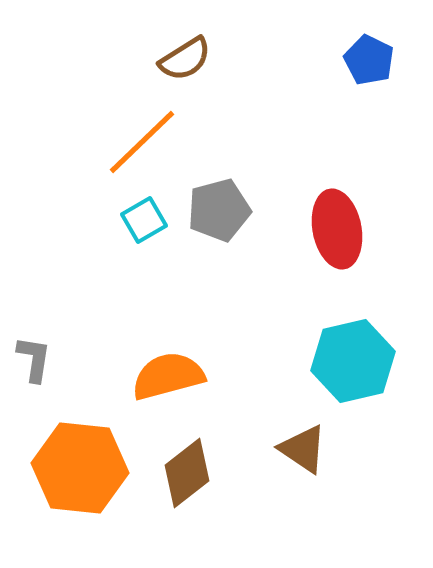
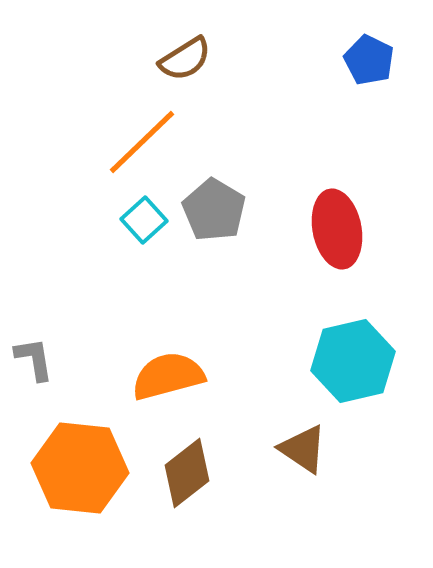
gray pentagon: moved 5 px left; rotated 26 degrees counterclockwise
cyan square: rotated 12 degrees counterclockwise
gray L-shape: rotated 18 degrees counterclockwise
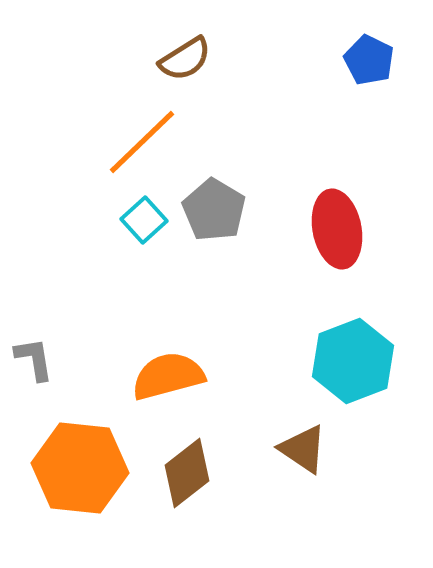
cyan hexagon: rotated 8 degrees counterclockwise
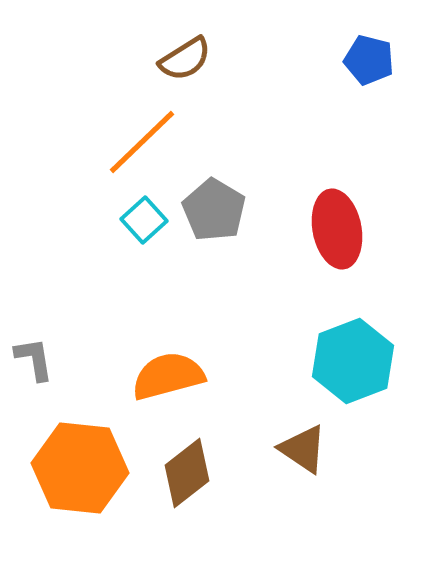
blue pentagon: rotated 12 degrees counterclockwise
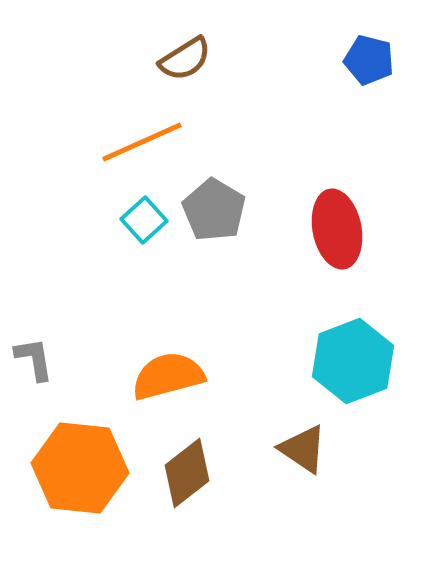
orange line: rotated 20 degrees clockwise
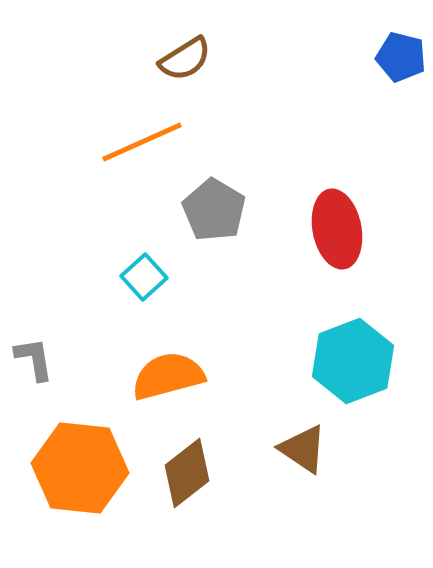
blue pentagon: moved 32 px right, 3 px up
cyan square: moved 57 px down
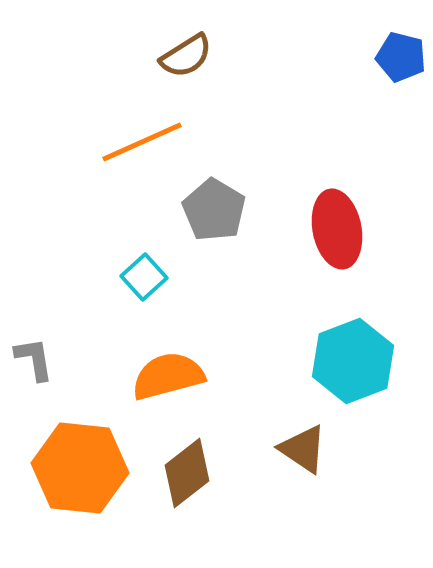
brown semicircle: moved 1 px right, 3 px up
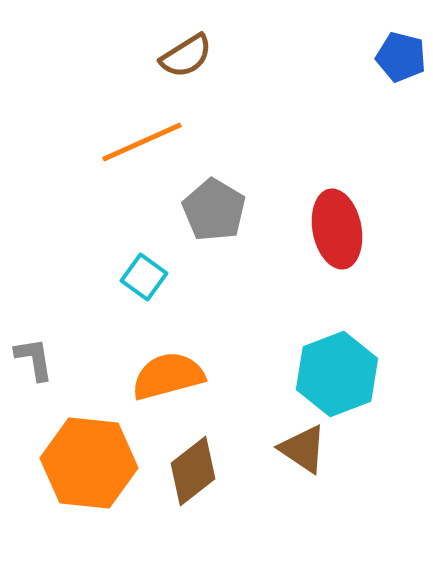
cyan square: rotated 12 degrees counterclockwise
cyan hexagon: moved 16 px left, 13 px down
orange hexagon: moved 9 px right, 5 px up
brown diamond: moved 6 px right, 2 px up
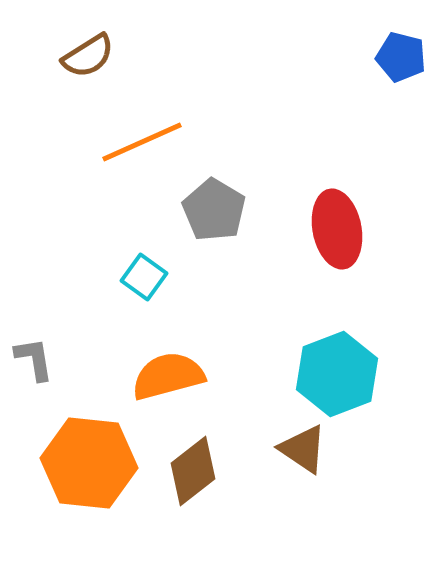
brown semicircle: moved 98 px left
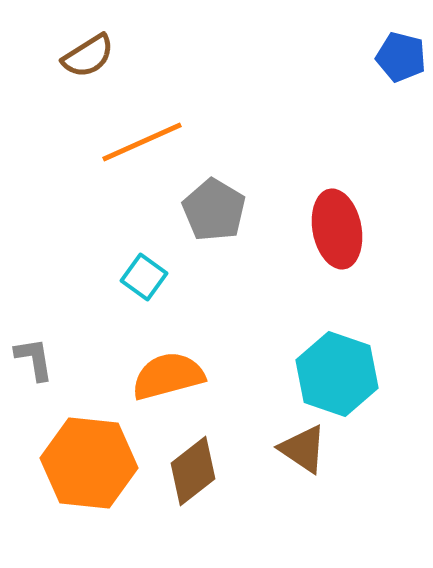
cyan hexagon: rotated 20 degrees counterclockwise
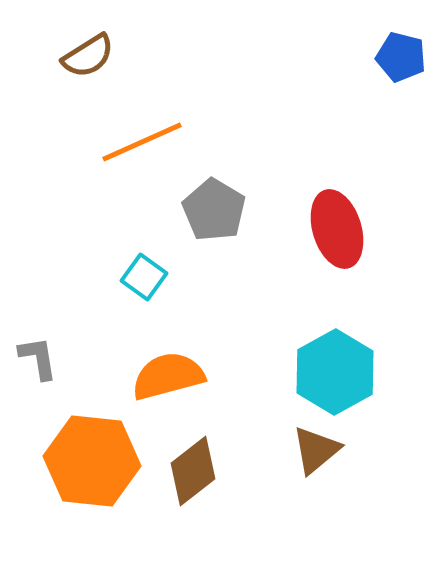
red ellipse: rotated 6 degrees counterclockwise
gray L-shape: moved 4 px right, 1 px up
cyan hexagon: moved 2 px left, 2 px up; rotated 12 degrees clockwise
brown triangle: moved 13 px right, 1 px down; rotated 46 degrees clockwise
orange hexagon: moved 3 px right, 2 px up
